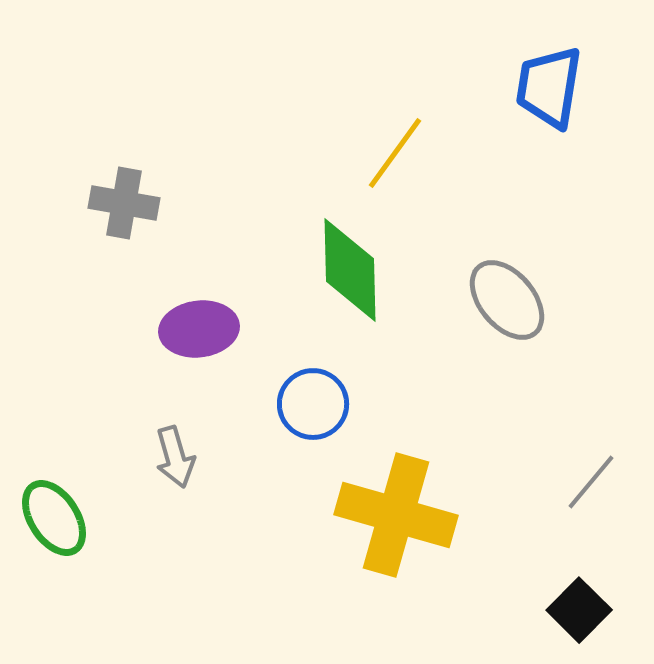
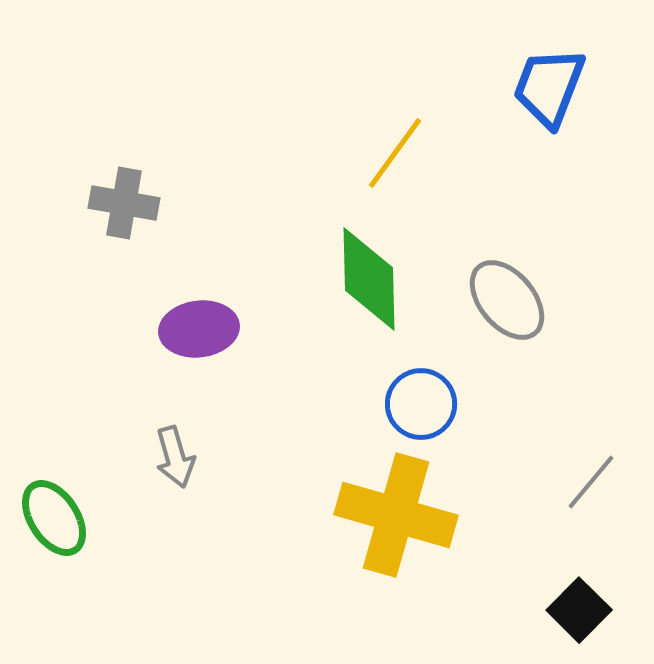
blue trapezoid: rotated 12 degrees clockwise
green diamond: moved 19 px right, 9 px down
blue circle: moved 108 px right
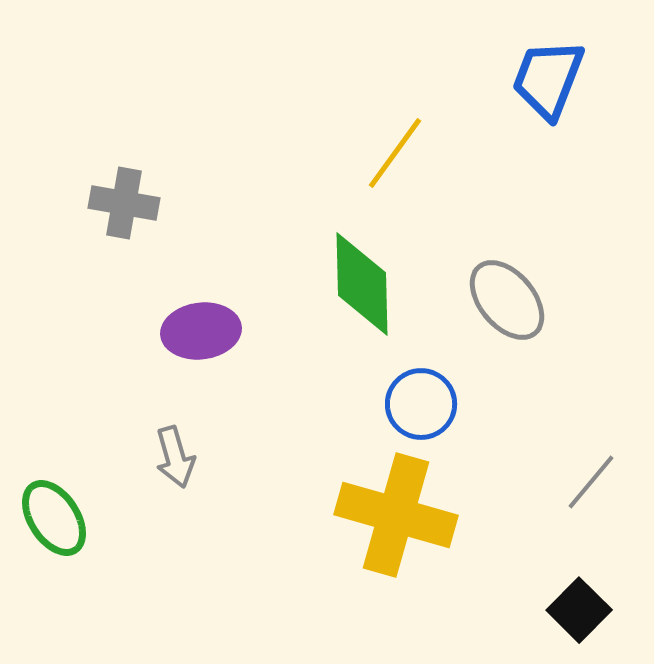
blue trapezoid: moved 1 px left, 8 px up
green diamond: moved 7 px left, 5 px down
purple ellipse: moved 2 px right, 2 px down
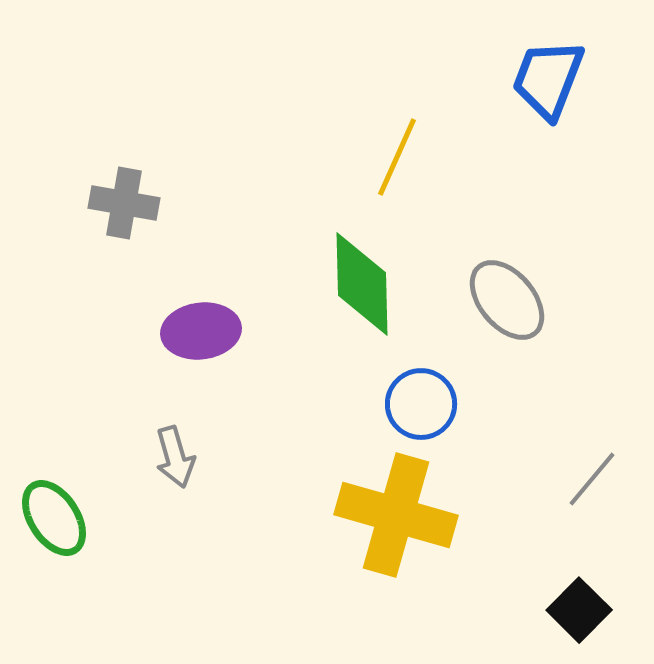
yellow line: moved 2 px right, 4 px down; rotated 12 degrees counterclockwise
gray line: moved 1 px right, 3 px up
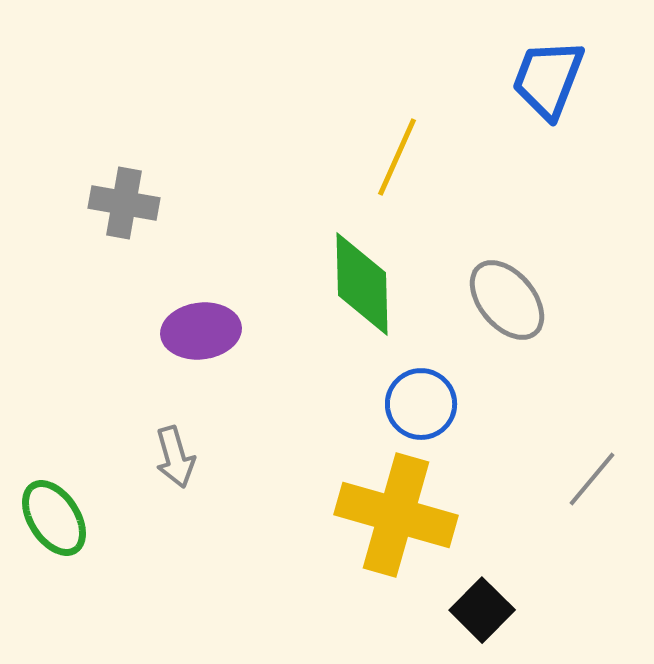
black square: moved 97 px left
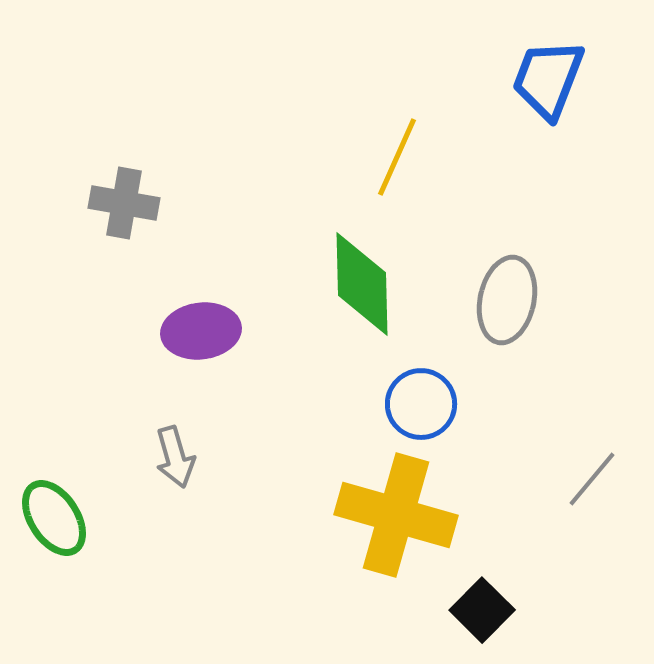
gray ellipse: rotated 52 degrees clockwise
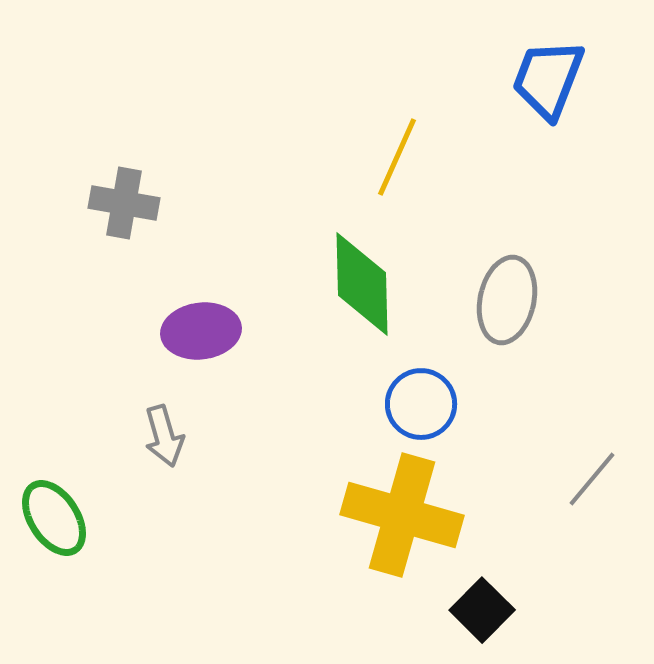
gray arrow: moved 11 px left, 21 px up
yellow cross: moved 6 px right
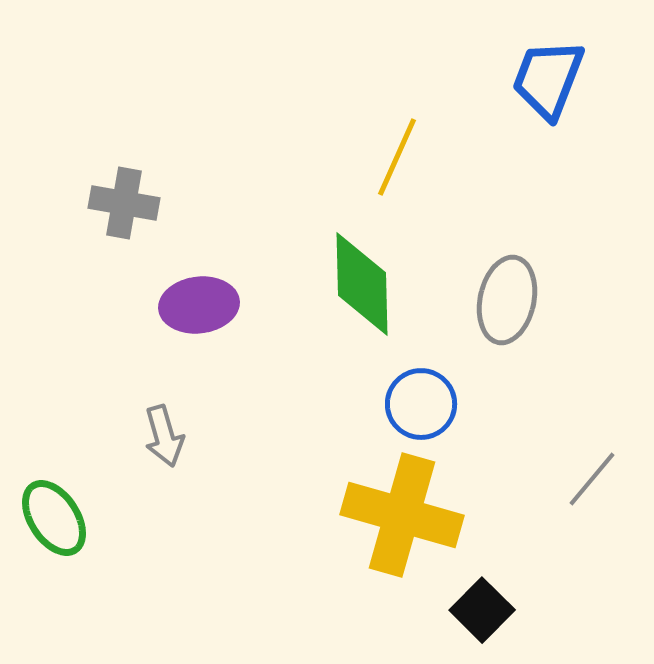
purple ellipse: moved 2 px left, 26 px up
